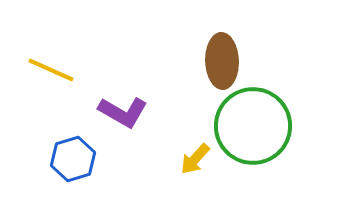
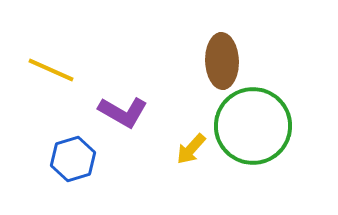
yellow arrow: moved 4 px left, 10 px up
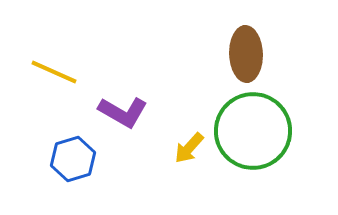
brown ellipse: moved 24 px right, 7 px up
yellow line: moved 3 px right, 2 px down
green circle: moved 5 px down
yellow arrow: moved 2 px left, 1 px up
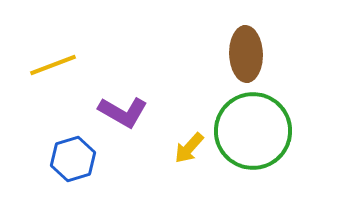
yellow line: moved 1 px left, 7 px up; rotated 45 degrees counterclockwise
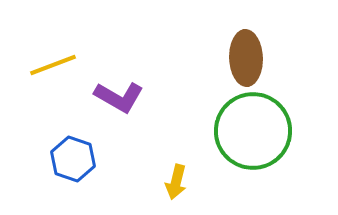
brown ellipse: moved 4 px down
purple L-shape: moved 4 px left, 15 px up
yellow arrow: moved 13 px left, 34 px down; rotated 28 degrees counterclockwise
blue hexagon: rotated 24 degrees counterclockwise
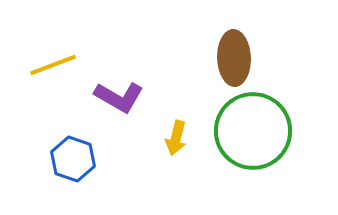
brown ellipse: moved 12 px left
yellow arrow: moved 44 px up
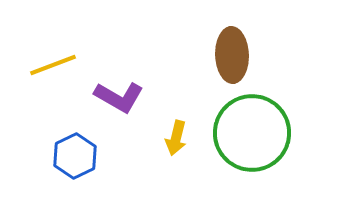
brown ellipse: moved 2 px left, 3 px up
green circle: moved 1 px left, 2 px down
blue hexagon: moved 2 px right, 3 px up; rotated 15 degrees clockwise
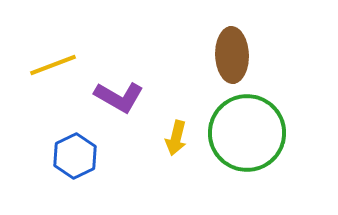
green circle: moved 5 px left
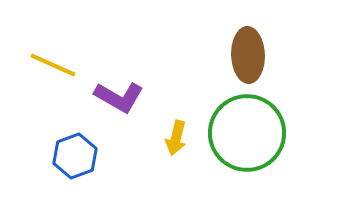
brown ellipse: moved 16 px right
yellow line: rotated 45 degrees clockwise
blue hexagon: rotated 6 degrees clockwise
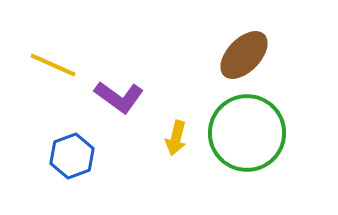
brown ellipse: moved 4 px left; rotated 46 degrees clockwise
purple L-shape: rotated 6 degrees clockwise
blue hexagon: moved 3 px left
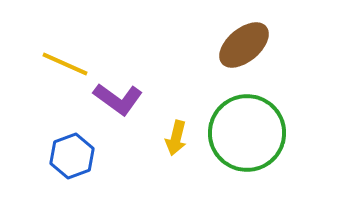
brown ellipse: moved 10 px up; rotated 6 degrees clockwise
yellow line: moved 12 px right, 1 px up
purple L-shape: moved 1 px left, 2 px down
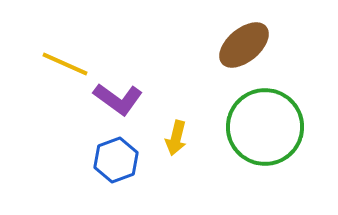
green circle: moved 18 px right, 6 px up
blue hexagon: moved 44 px right, 4 px down
